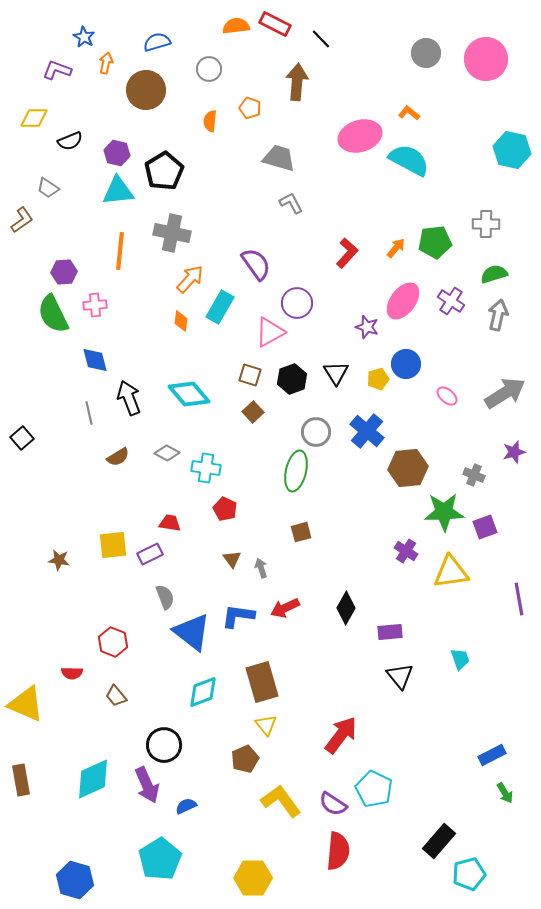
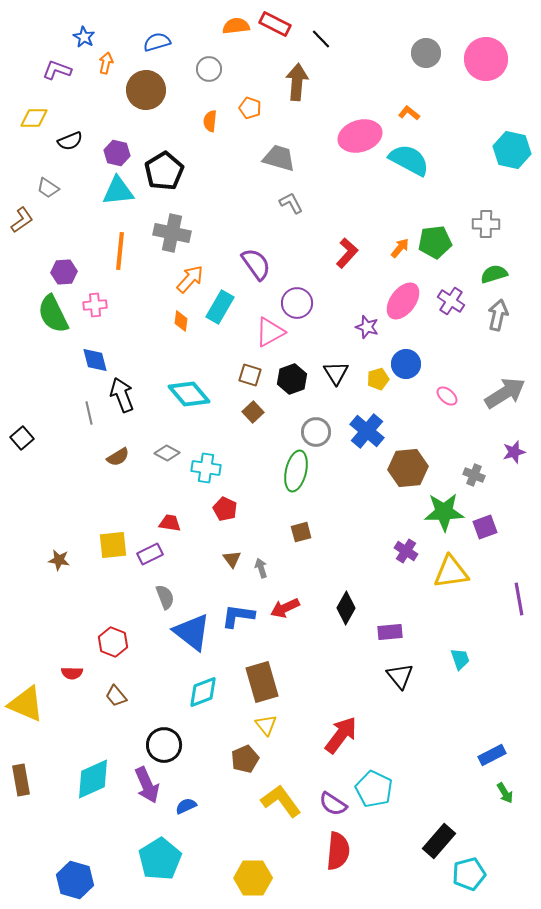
orange arrow at (396, 248): moved 4 px right
black arrow at (129, 398): moved 7 px left, 3 px up
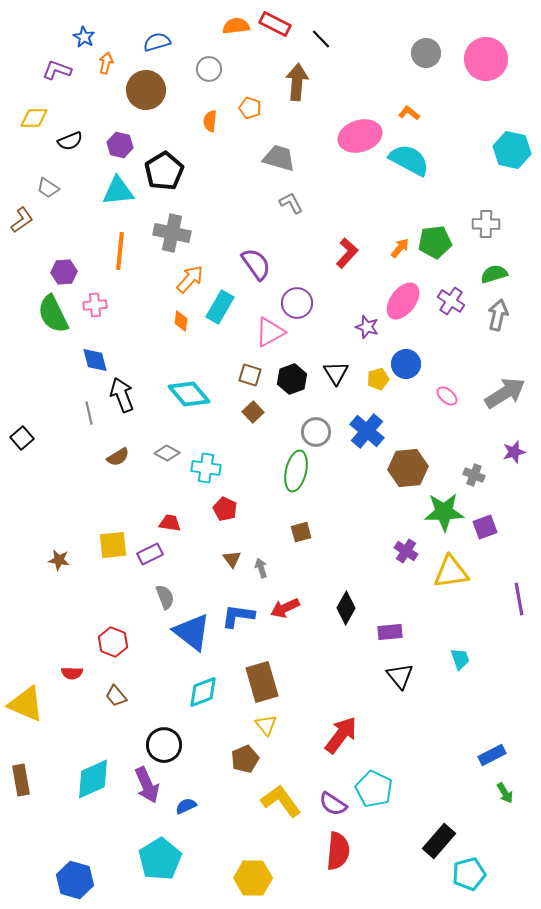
purple hexagon at (117, 153): moved 3 px right, 8 px up
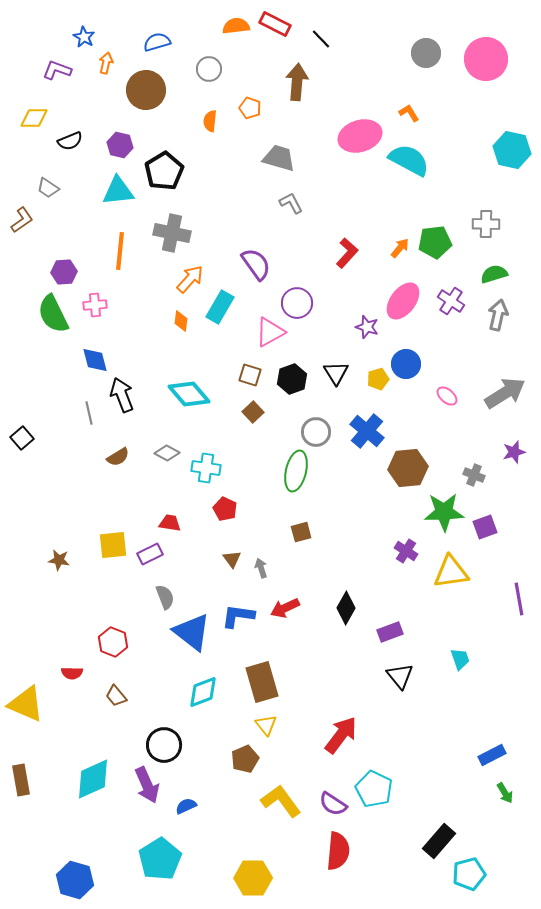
orange L-shape at (409, 113): rotated 20 degrees clockwise
purple rectangle at (390, 632): rotated 15 degrees counterclockwise
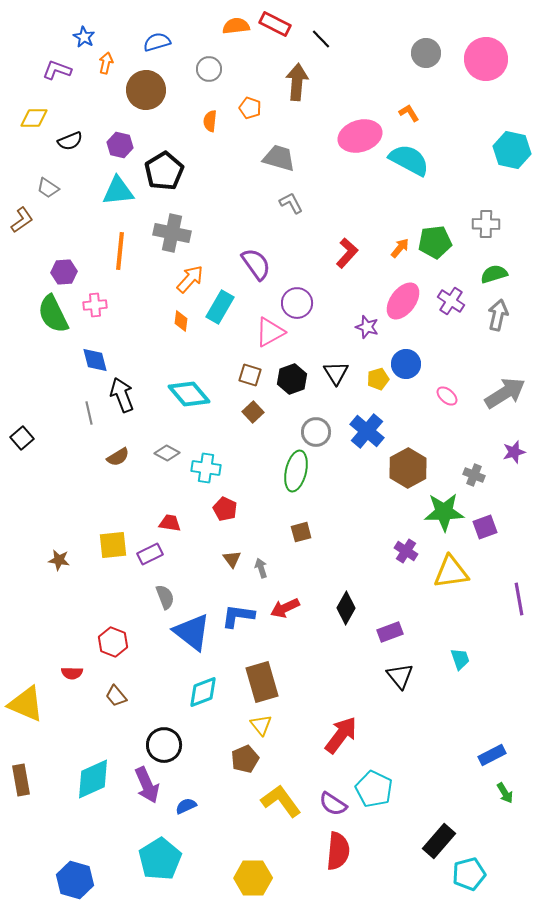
brown hexagon at (408, 468): rotated 24 degrees counterclockwise
yellow triangle at (266, 725): moved 5 px left
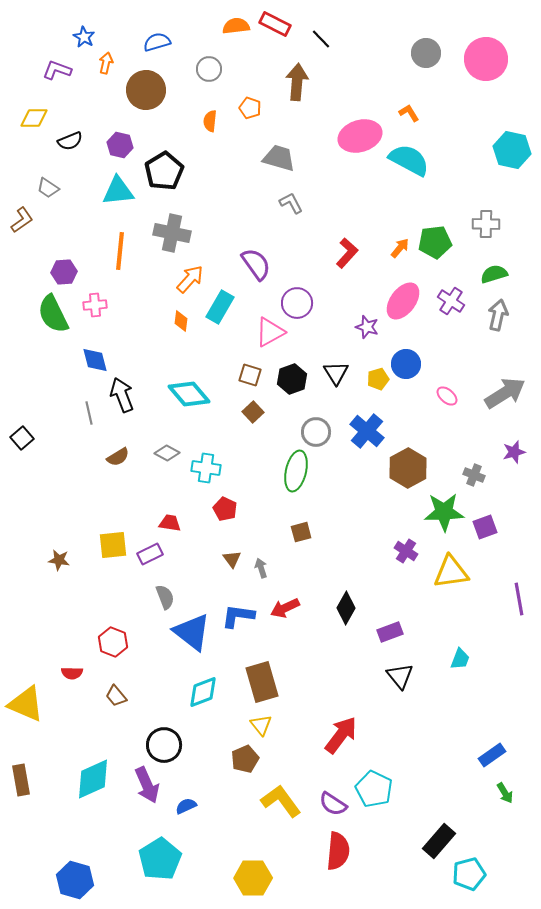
cyan trapezoid at (460, 659): rotated 40 degrees clockwise
blue rectangle at (492, 755): rotated 8 degrees counterclockwise
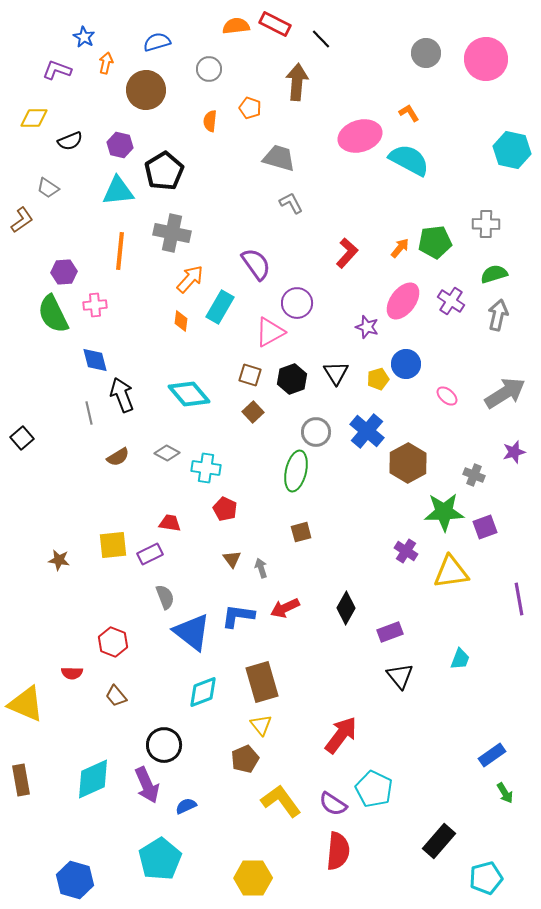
brown hexagon at (408, 468): moved 5 px up
cyan pentagon at (469, 874): moved 17 px right, 4 px down
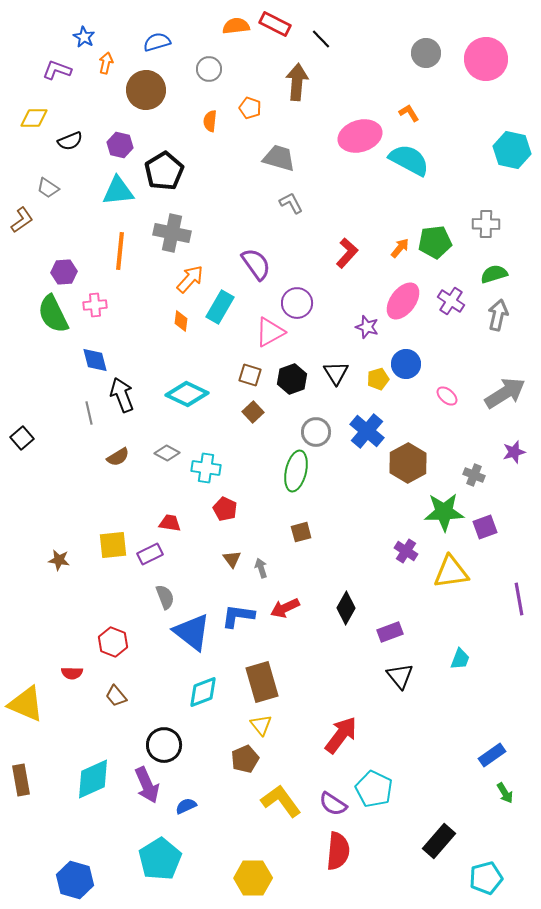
cyan diamond at (189, 394): moved 2 px left; rotated 24 degrees counterclockwise
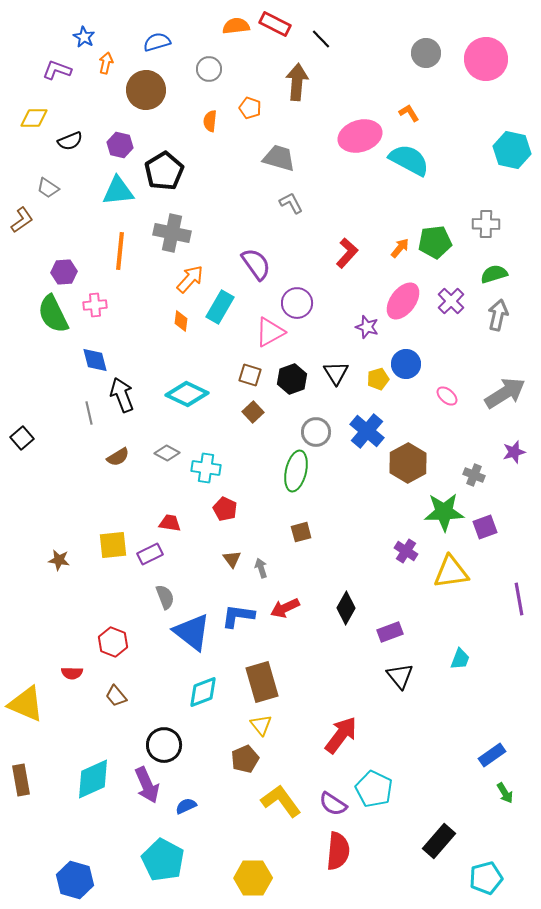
purple cross at (451, 301): rotated 12 degrees clockwise
cyan pentagon at (160, 859): moved 3 px right, 1 px down; rotated 12 degrees counterclockwise
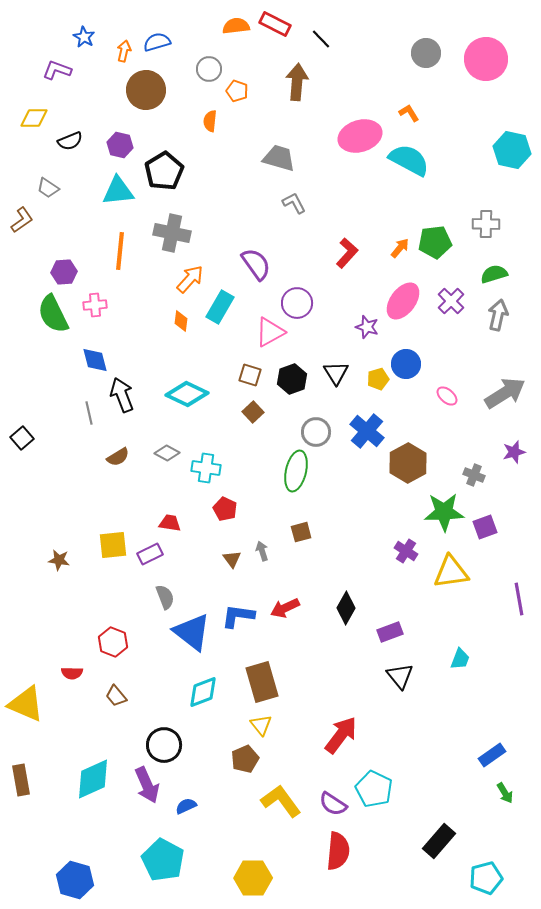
orange arrow at (106, 63): moved 18 px right, 12 px up
orange pentagon at (250, 108): moved 13 px left, 17 px up
gray L-shape at (291, 203): moved 3 px right
gray arrow at (261, 568): moved 1 px right, 17 px up
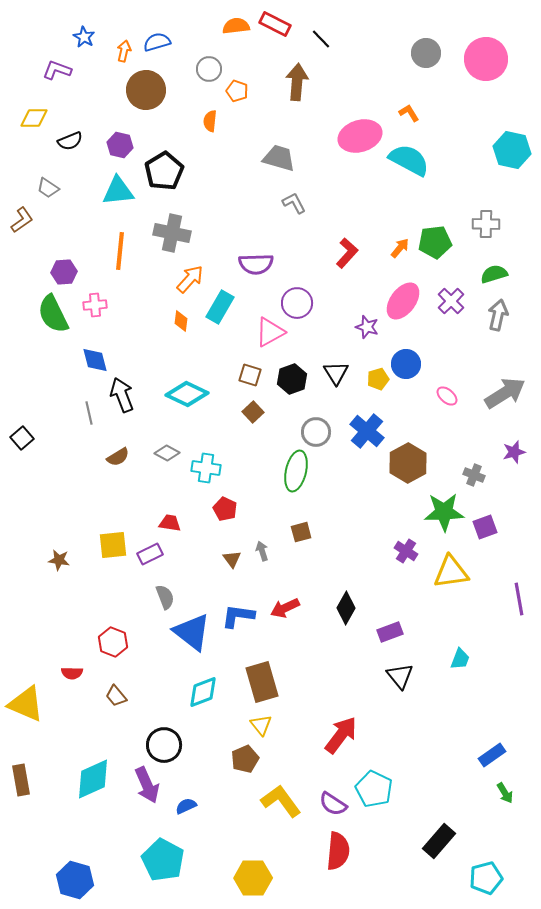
purple semicircle at (256, 264): rotated 124 degrees clockwise
